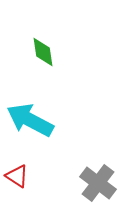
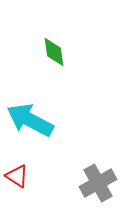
green diamond: moved 11 px right
gray cross: rotated 24 degrees clockwise
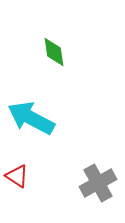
cyan arrow: moved 1 px right, 2 px up
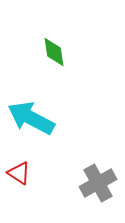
red triangle: moved 2 px right, 3 px up
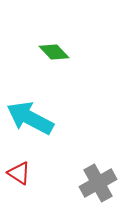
green diamond: rotated 36 degrees counterclockwise
cyan arrow: moved 1 px left
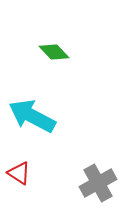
cyan arrow: moved 2 px right, 2 px up
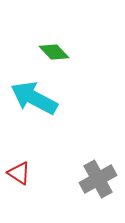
cyan arrow: moved 2 px right, 18 px up
gray cross: moved 4 px up
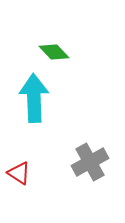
cyan arrow: rotated 60 degrees clockwise
gray cross: moved 8 px left, 17 px up
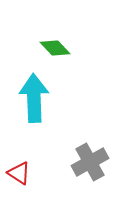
green diamond: moved 1 px right, 4 px up
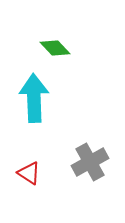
red triangle: moved 10 px right
